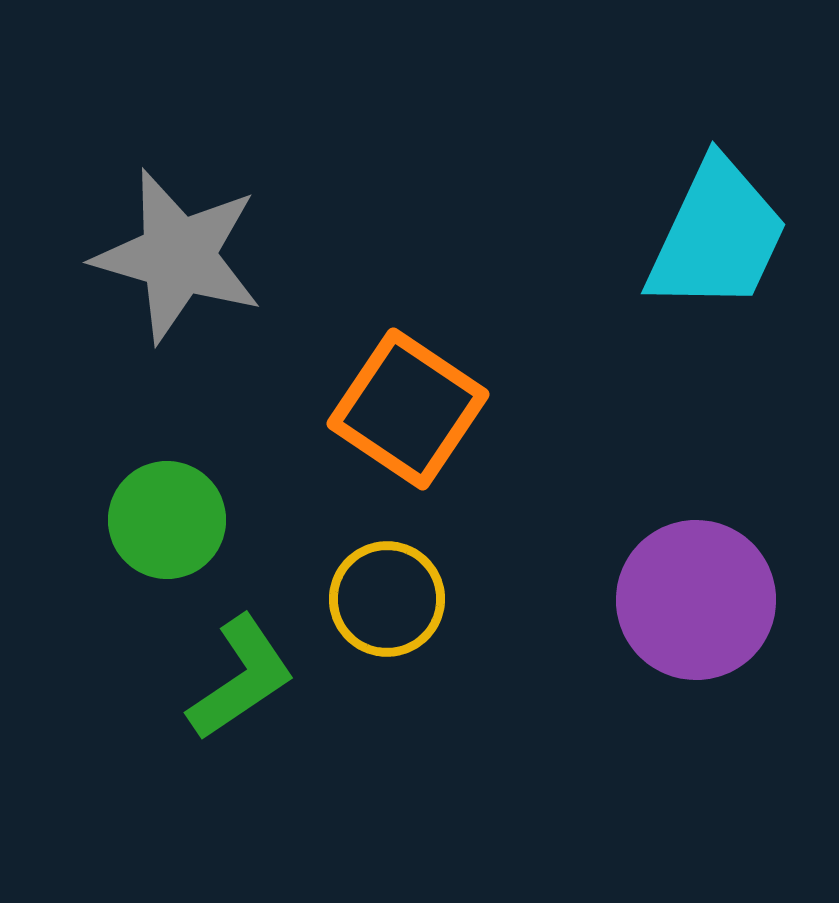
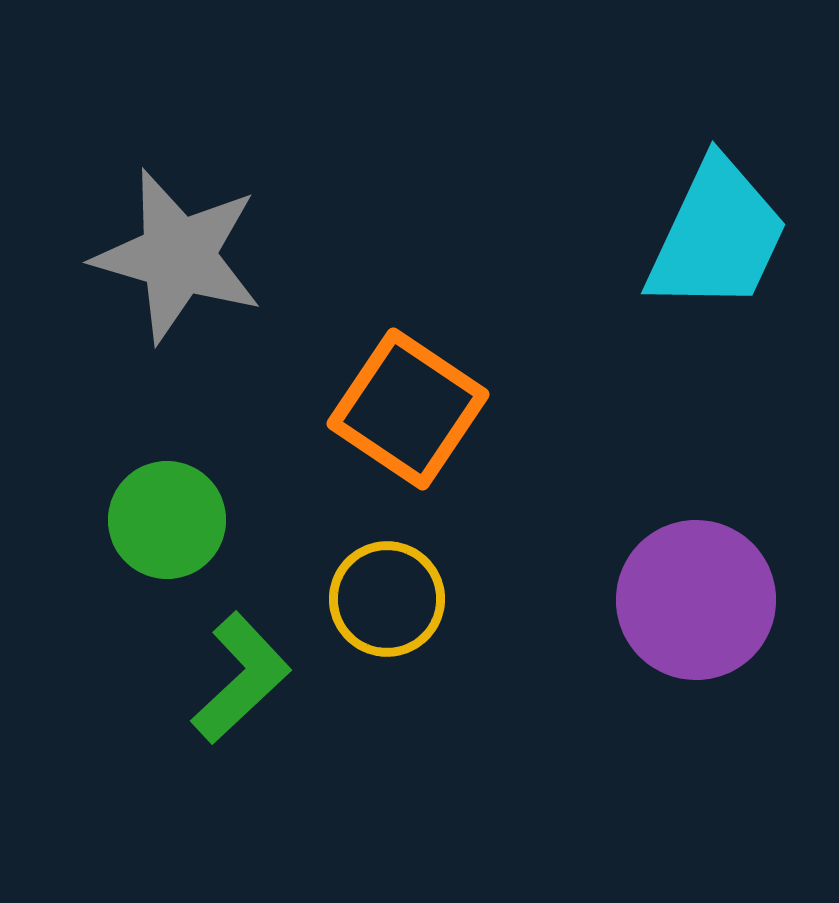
green L-shape: rotated 9 degrees counterclockwise
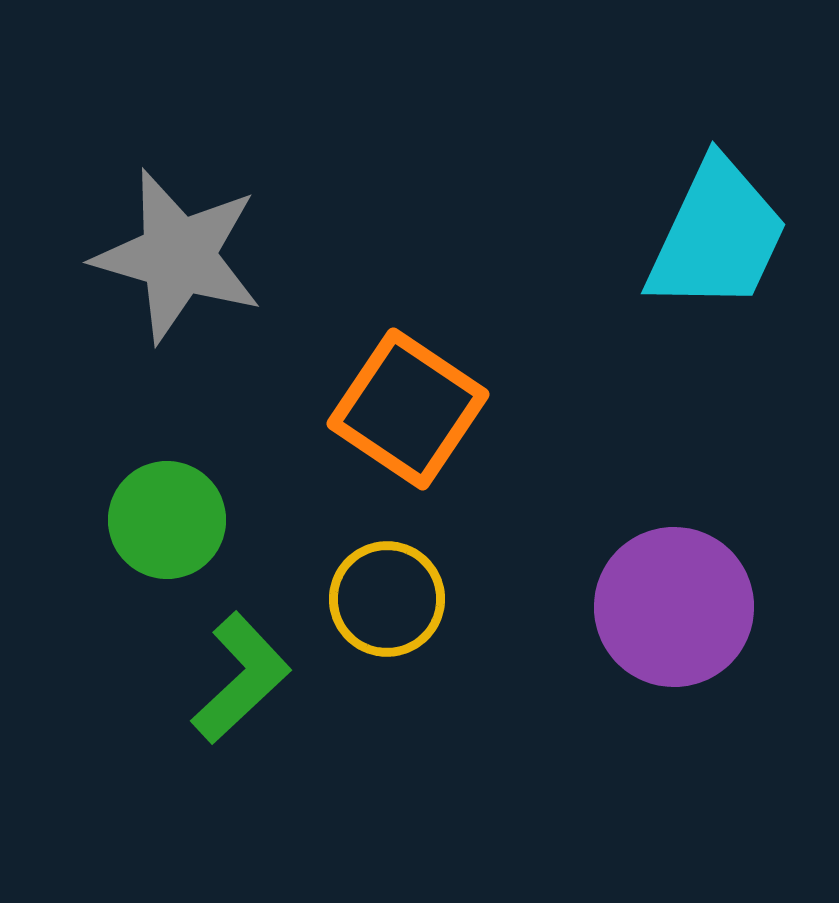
purple circle: moved 22 px left, 7 px down
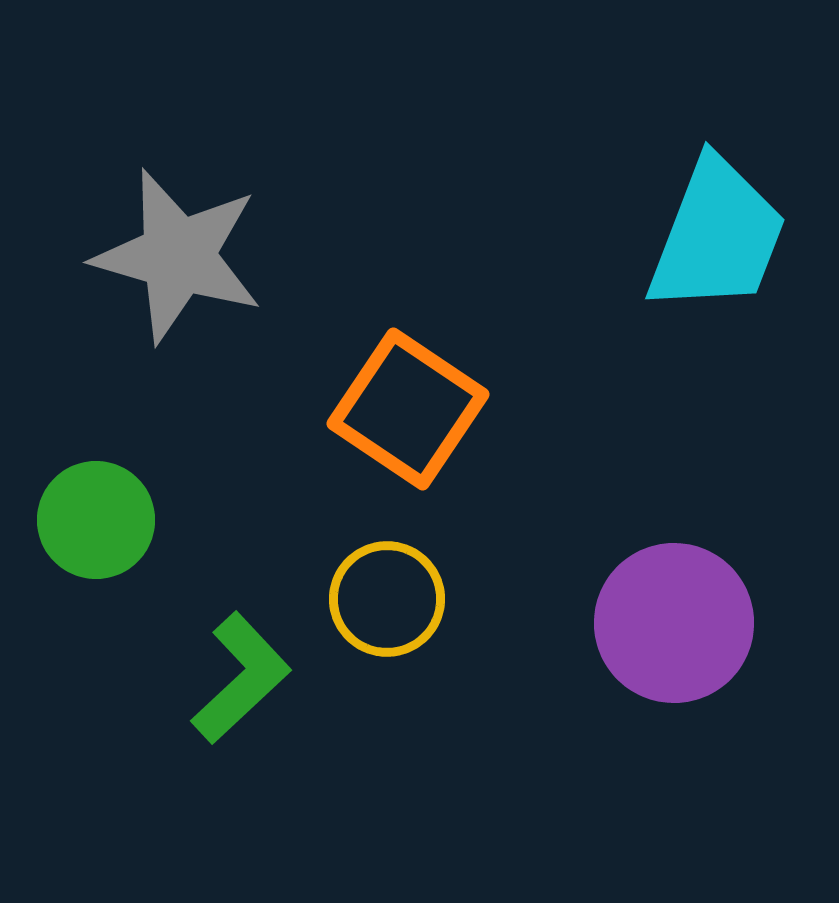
cyan trapezoid: rotated 4 degrees counterclockwise
green circle: moved 71 px left
purple circle: moved 16 px down
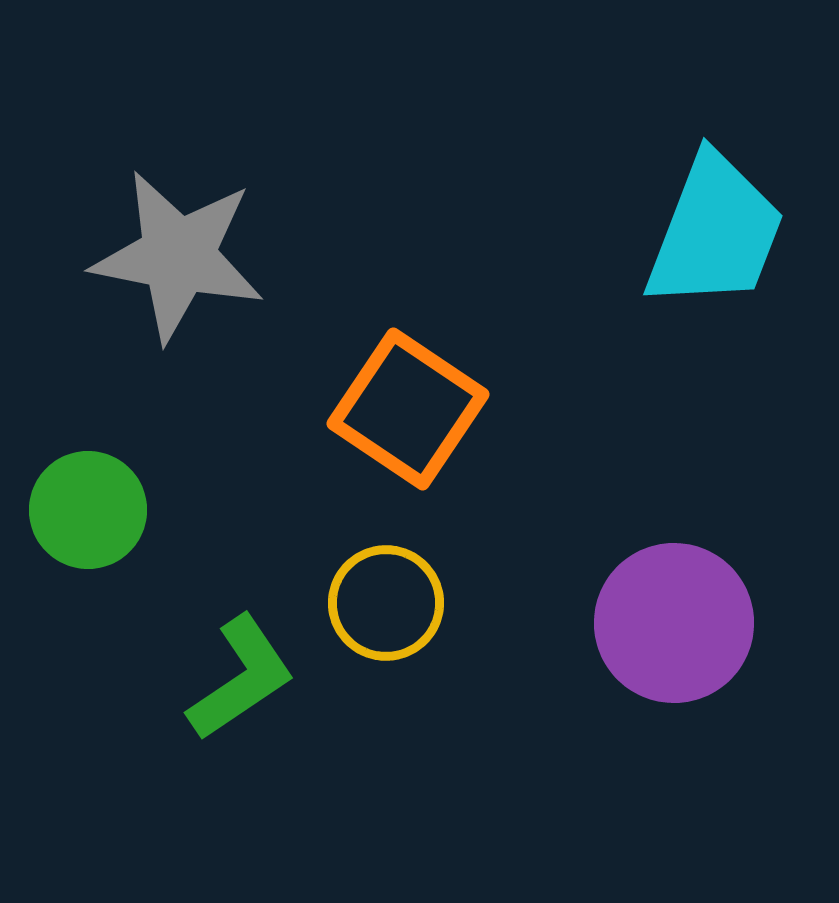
cyan trapezoid: moved 2 px left, 4 px up
gray star: rotated 5 degrees counterclockwise
green circle: moved 8 px left, 10 px up
yellow circle: moved 1 px left, 4 px down
green L-shape: rotated 9 degrees clockwise
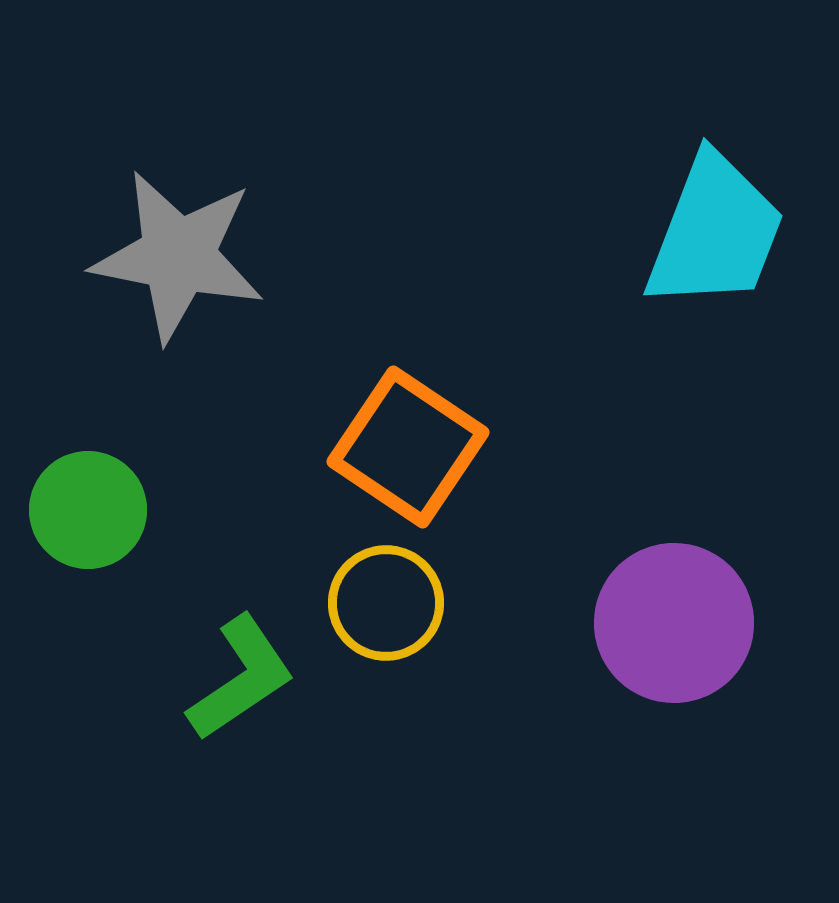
orange square: moved 38 px down
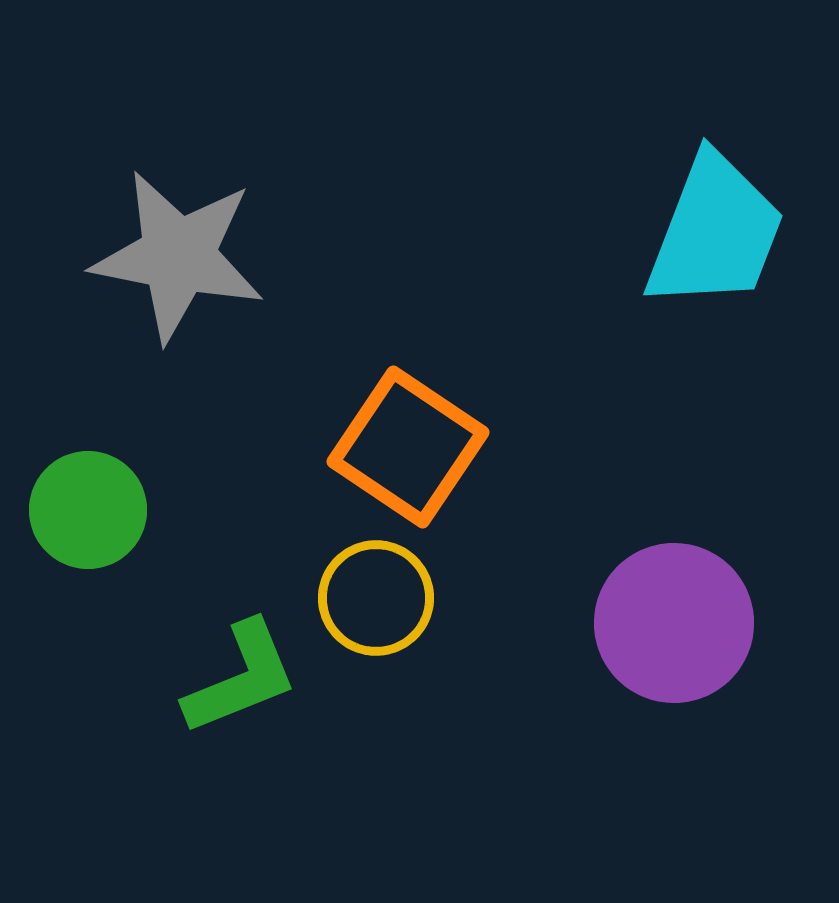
yellow circle: moved 10 px left, 5 px up
green L-shape: rotated 12 degrees clockwise
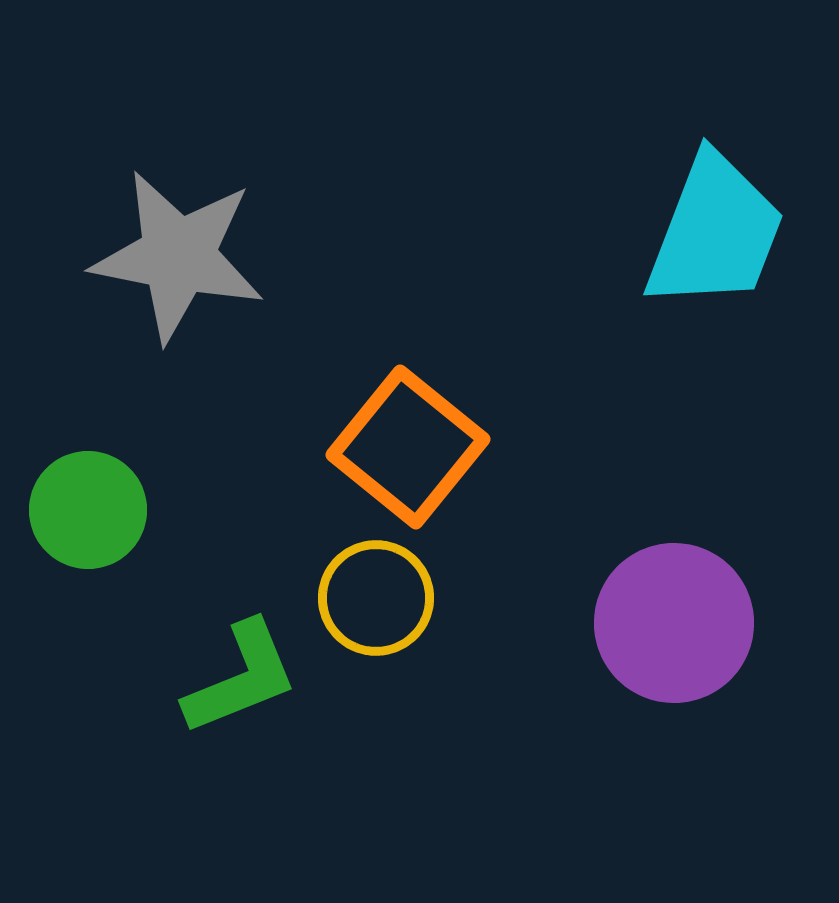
orange square: rotated 5 degrees clockwise
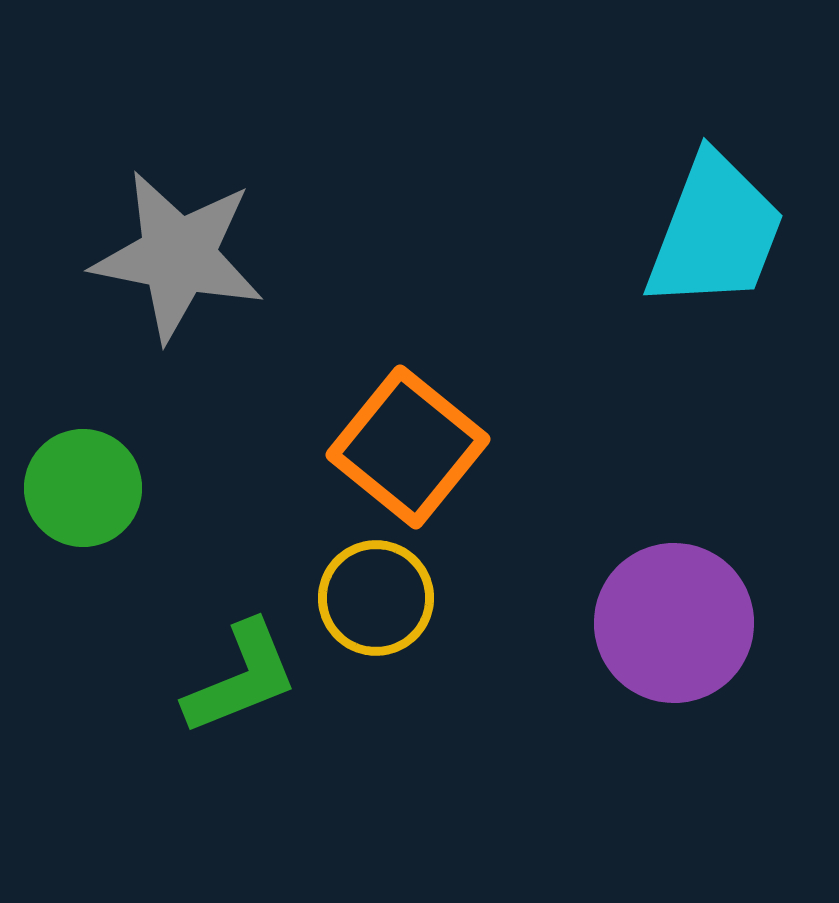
green circle: moved 5 px left, 22 px up
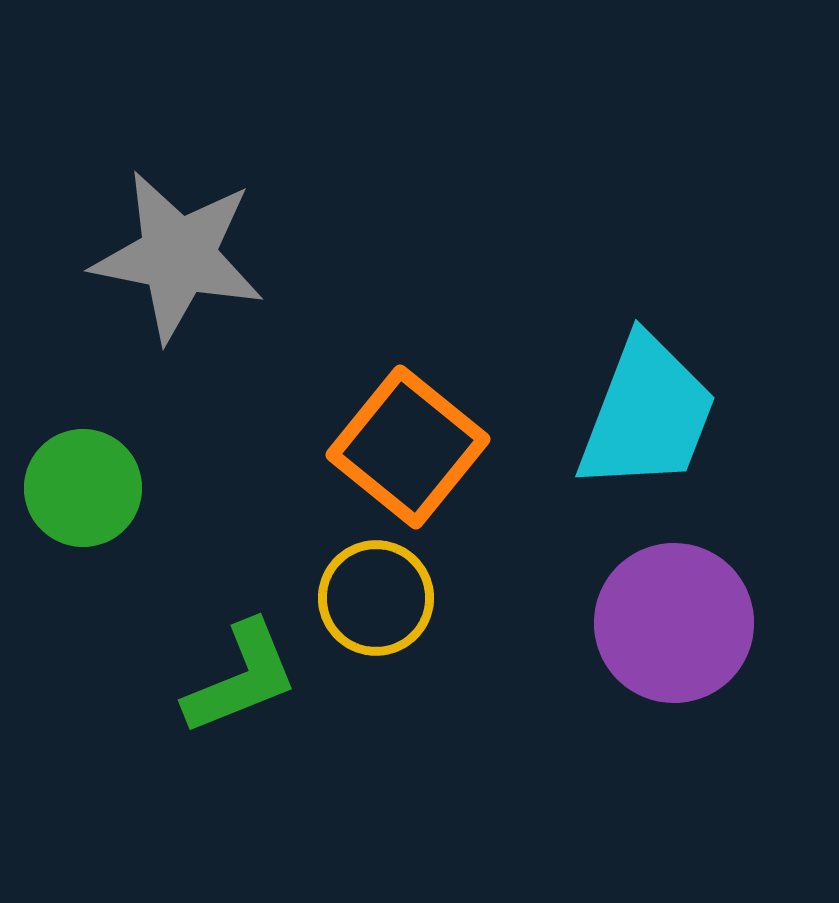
cyan trapezoid: moved 68 px left, 182 px down
